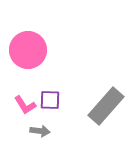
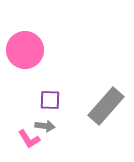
pink circle: moved 3 px left
pink L-shape: moved 4 px right, 34 px down
gray arrow: moved 5 px right, 5 px up
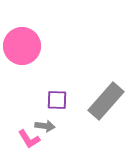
pink circle: moved 3 px left, 4 px up
purple square: moved 7 px right
gray rectangle: moved 5 px up
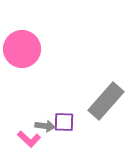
pink circle: moved 3 px down
purple square: moved 7 px right, 22 px down
pink L-shape: rotated 15 degrees counterclockwise
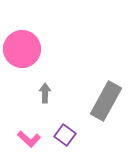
gray rectangle: rotated 12 degrees counterclockwise
purple square: moved 1 px right, 13 px down; rotated 35 degrees clockwise
gray arrow: moved 33 px up; rotated 96 degrees counterclockwise
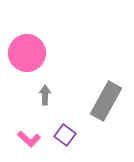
pink circle: moved 5 px right, 4 px down
gray arrow: moved 2 px down
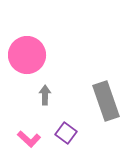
pink circle: moved 2 px down
gray rectangle: rotated 48 degrees counterclockwise
purple square: moved 1 px right, 2 px up
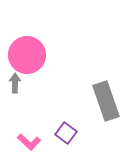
gray arrow: moved 30 px left, 12 px up
pink L-shape: moved 3 px down
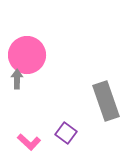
gray arrow: moved 2 px right, 4 px up
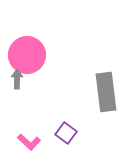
gray rectangle: moved 9 px up; rotated 12 degrees clockwise
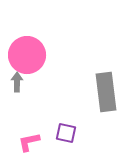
gray arrow: moved 3 px down
purple square: rotated 25 degrees counterclockwise
pink L-shape: rotated 125 degrees clockwise
